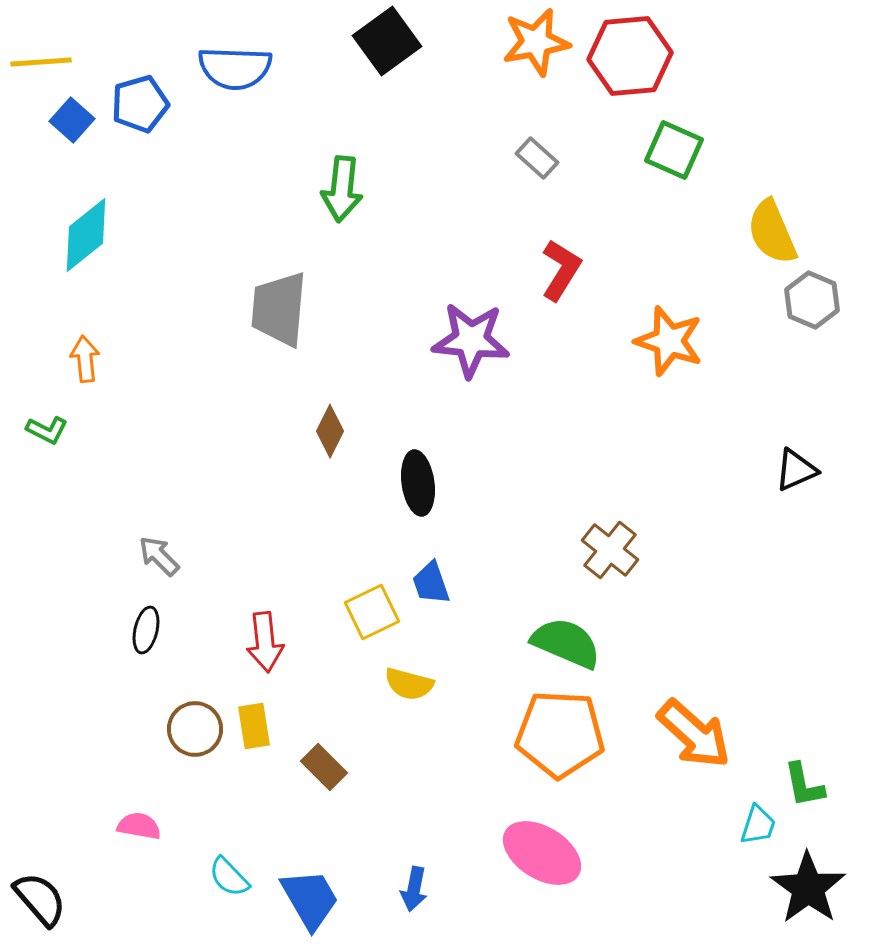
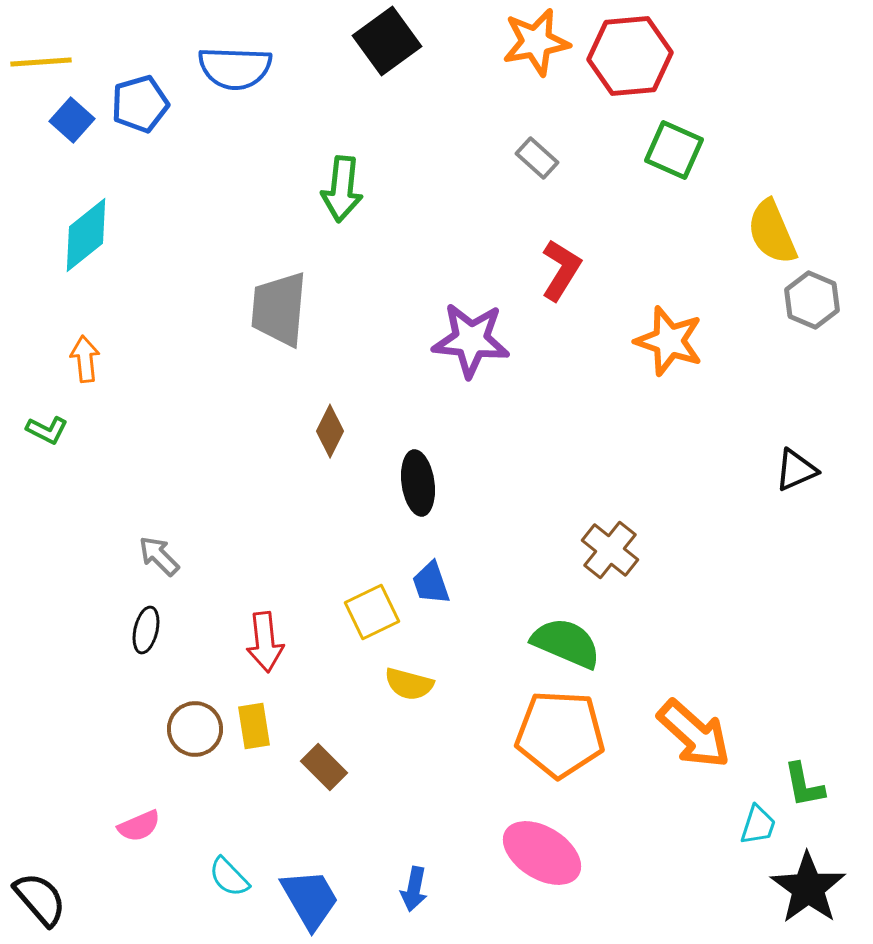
pink semicircle at (139, 826): rotated 147 degrees clockwise
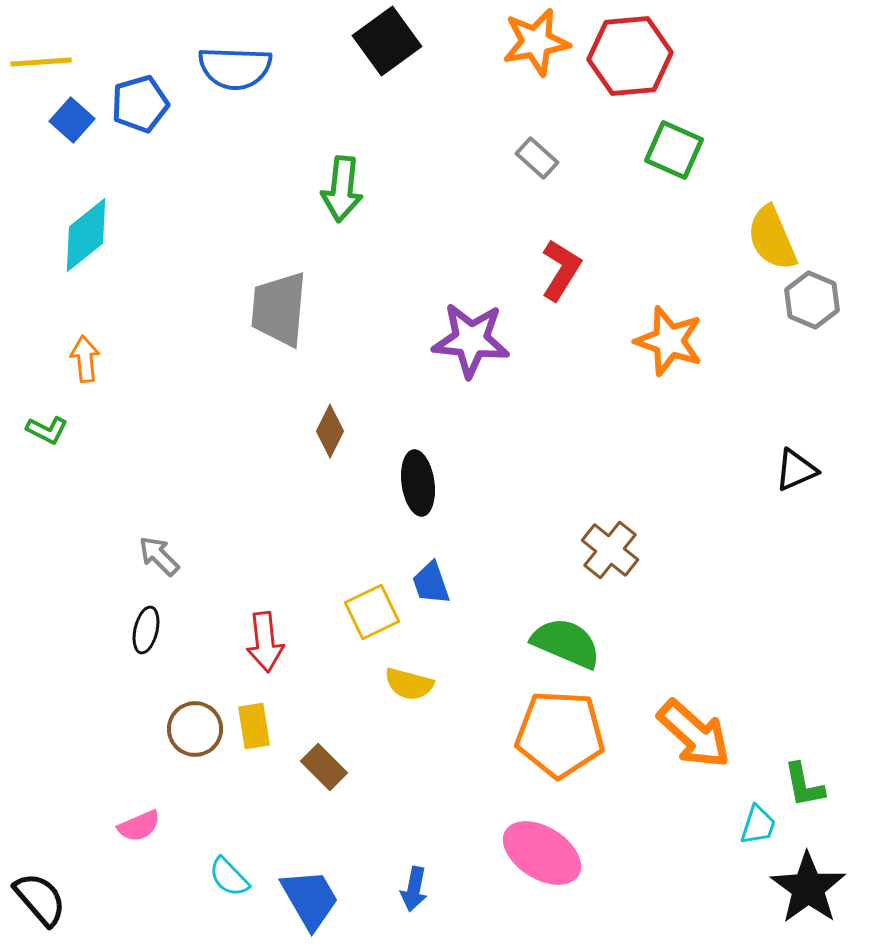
yellow semicircle at (772, 232): moved 6 px down
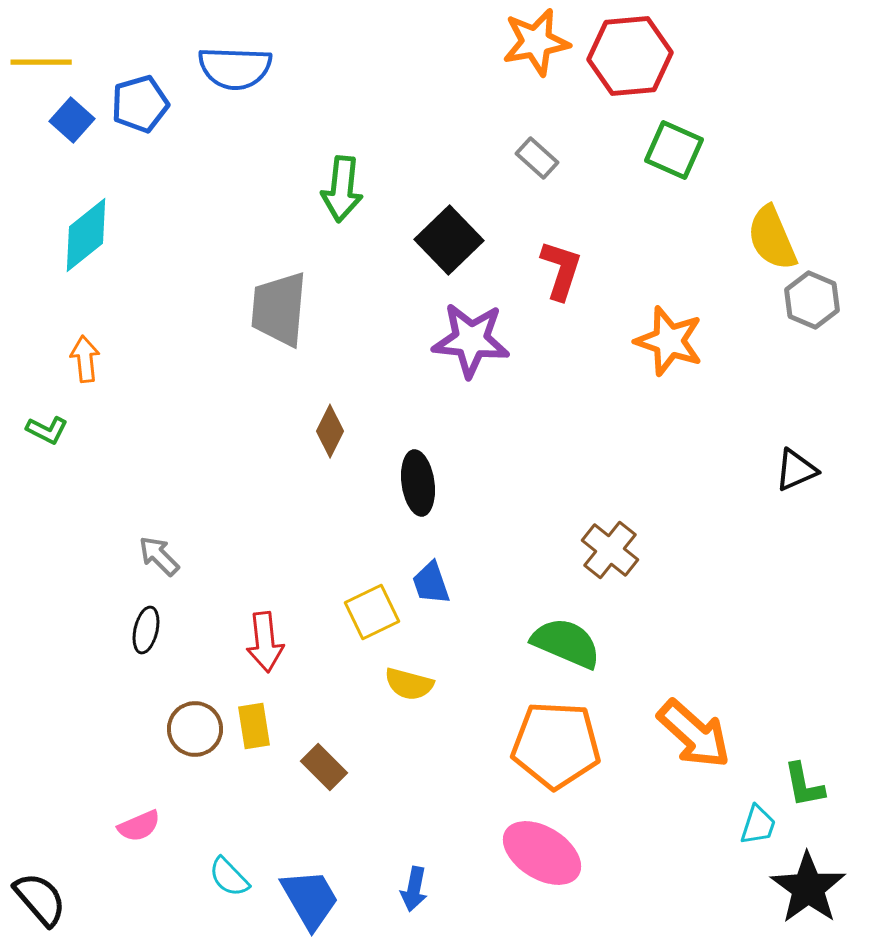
black square at (387, 41): moved 62 px right, 199 px down; rotated 8 degrees counterclockwise
yellow line at (41, 62): rotated 4 degrees clockwise
red L-shape at (561, 270): rotated 14 degrees counterclockwise
orange pentagon at (560, 734): moved 4 px left, 11 px down
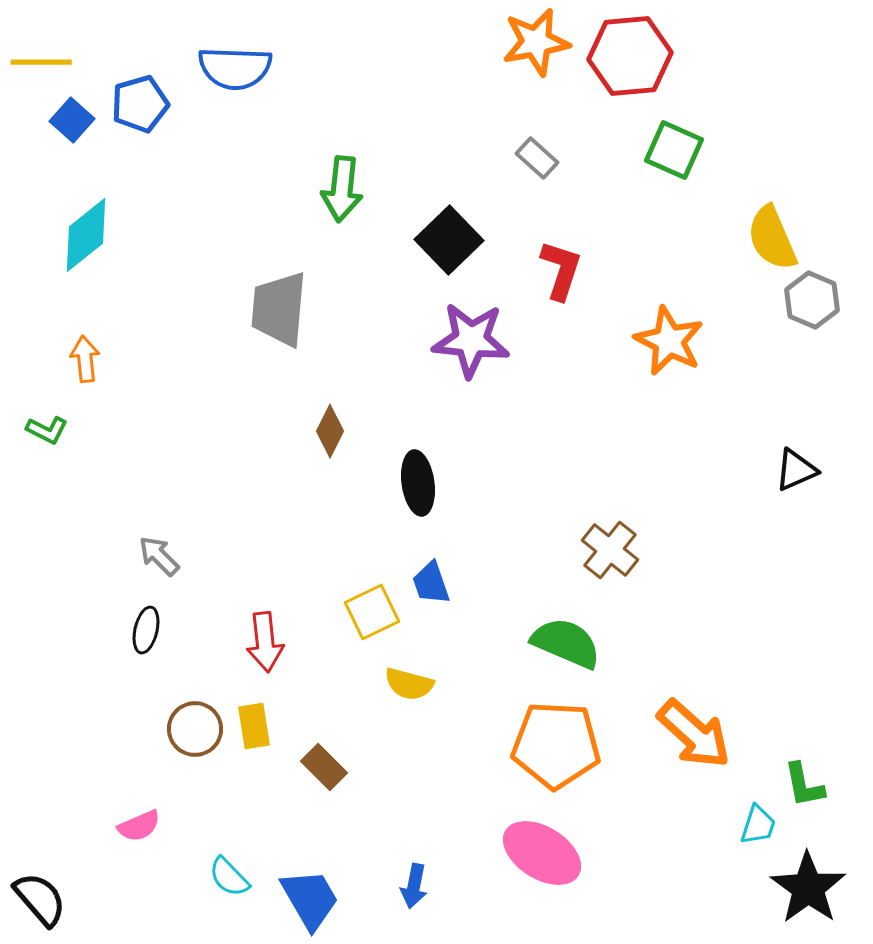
orange star at (669, 341): rotated 8 degrees clockwise
blue arrow at (414, 889): moved 3 px up
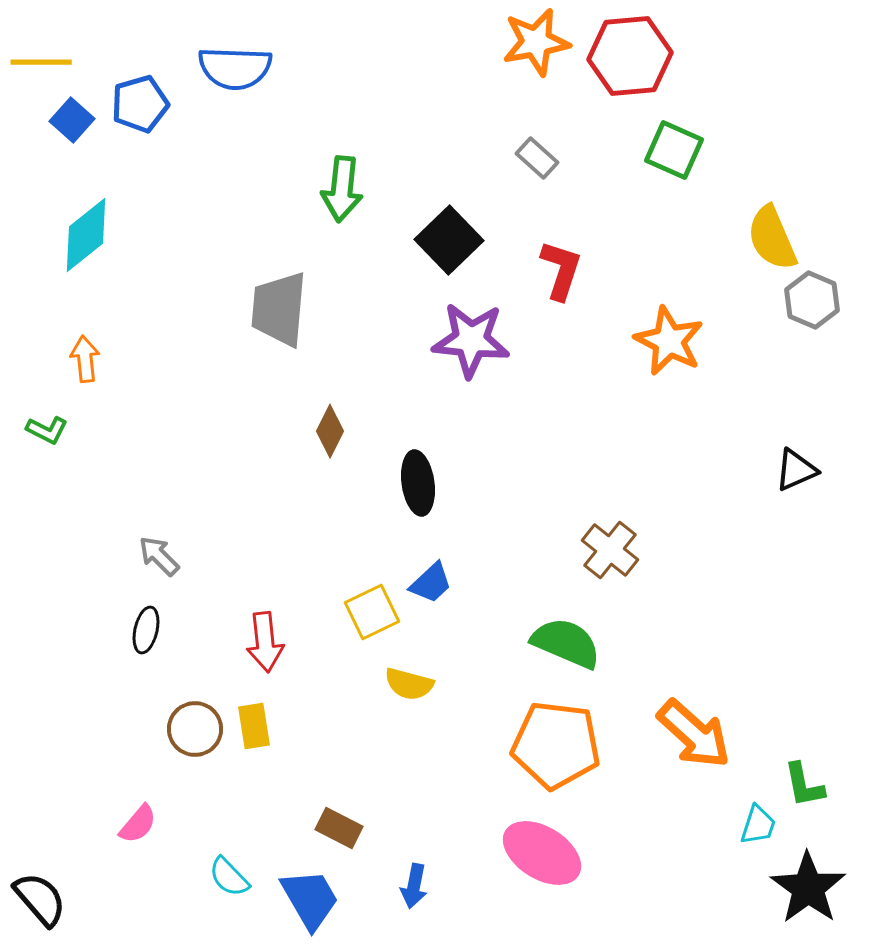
blue trapezoid at (431, 583): rotated 114 degrees counterclockwise
orange pentagon at (556, 745): rotated 4 degrees clockwise
brown rectangle at (324, 767): moved 15 px right, 61 px down; rotated 18 degrees counterclockwise
pink semicircle at (139, 826): moved 1 px left, 2 px up; rotated 27 degrees counterclockwise
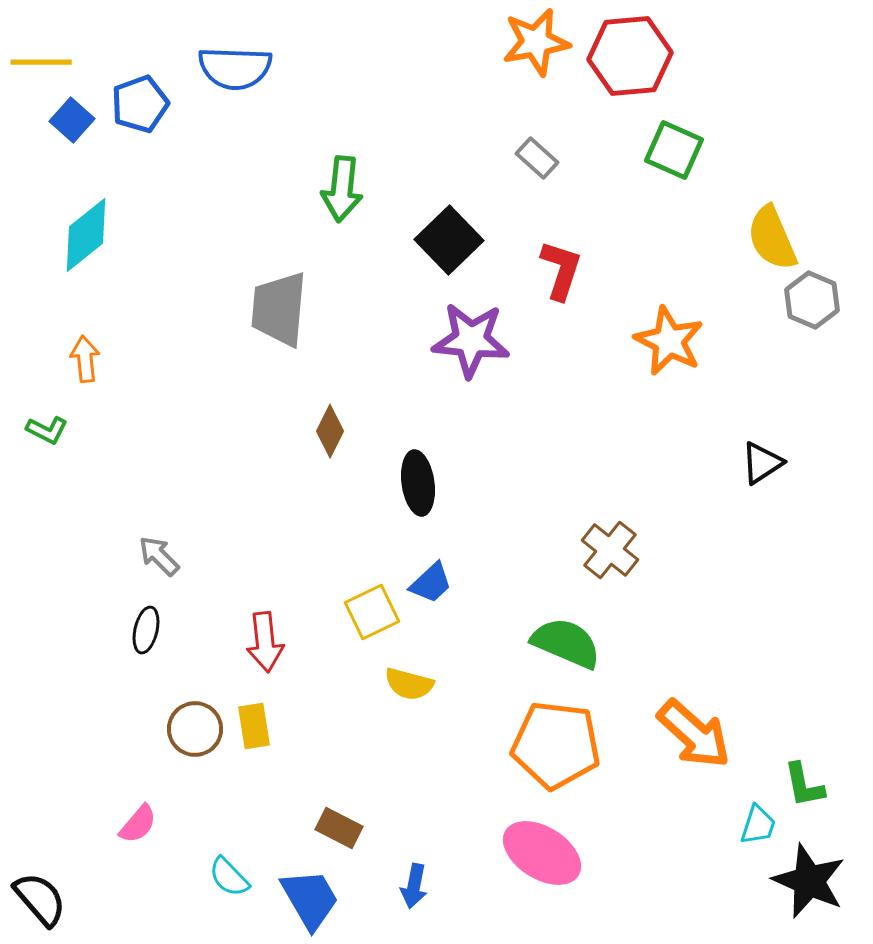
blue pentagon at (140, 104): rotated 4 degrees counterclockwise
black triangle at (796, 470): moved 34 px left, 7 px up; rotated 9 degrees counterclockwise
black star at (808, 888): moved 1 px right, 7 px up; rotated 12 degrees counterclockwise
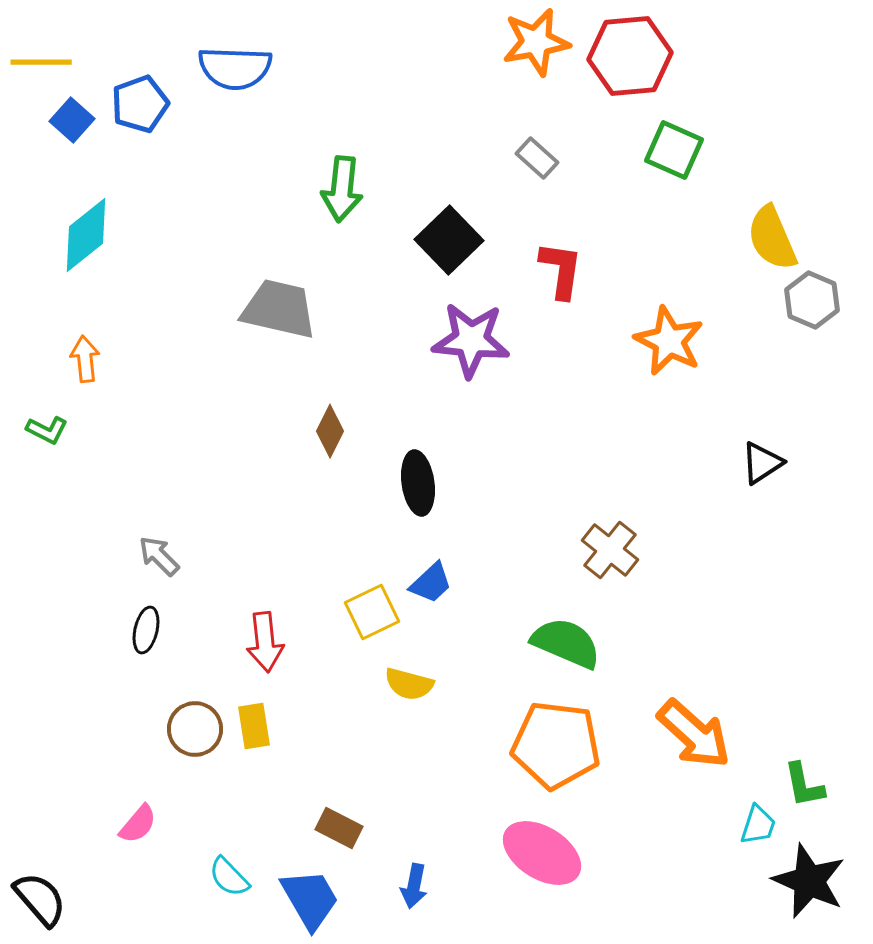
red L-shape at (561, 270): rotated 10 degrees counterclockwise
gray trapezoid at (279, 309): rotated 98 degrees clockwise
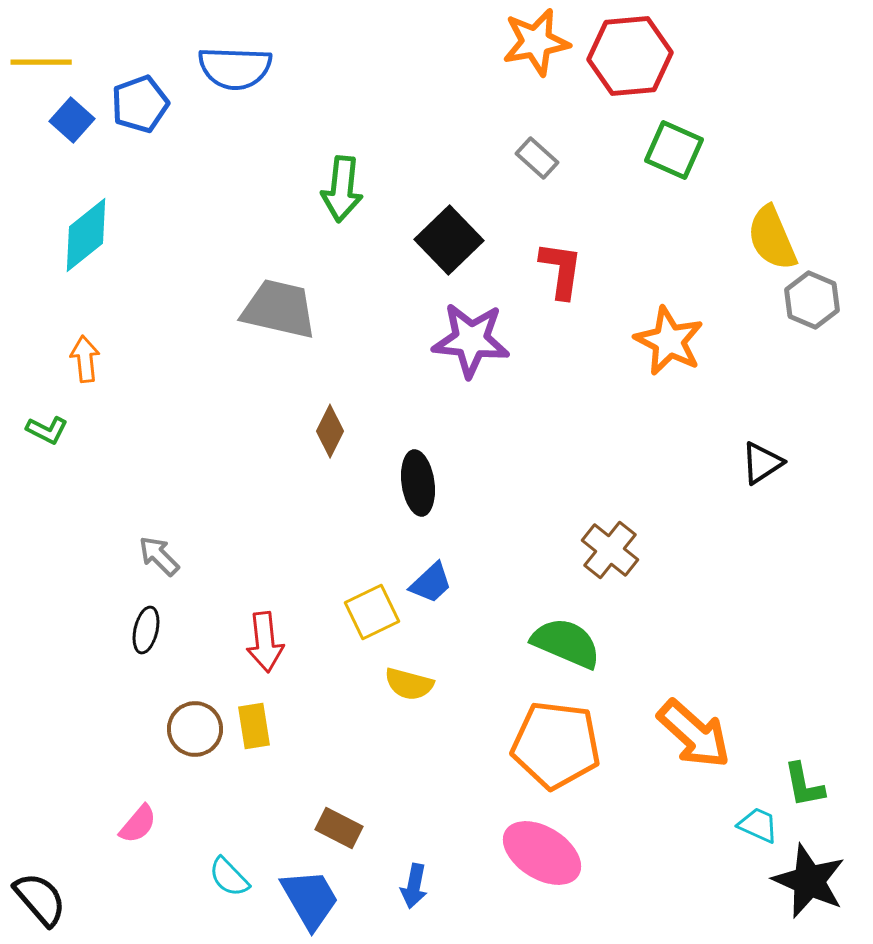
cyan trapezoid at (758, 825): rotated 84 degrees counterclockwise
